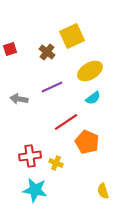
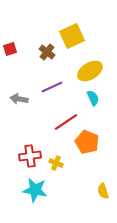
cyan semicircle: rotated 77 degrees counterclockwise
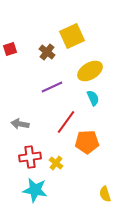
gray arrow: moved 1 px right, 25 px down
red line: rotated 20 degrees counterclockwise
orange pentagon: rotated 25 degrees counterclockwise
red cross: moved 1 px down
yellow cross: rotated 16 degrees clockwise
yellow semicircle: moved 2 px right, 3 px down
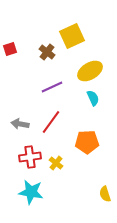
red line: moved 15 px left
cyan star: moved 4 px left, 2 px down
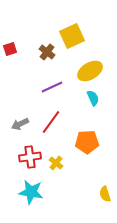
gray arrow: rotated 36 degrees counterclockwise
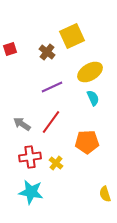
yellow ellipse: moved 1 px down
gray arrow: moved 2 px right; rotated 60 degrees clockwise
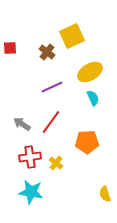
red square: moved 1 px up; rotated 16 degrees clockwise
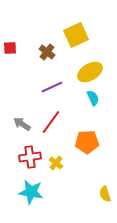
yellow square: moved 4 px right, 1 px up
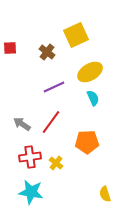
purple line: moved 2 px right
